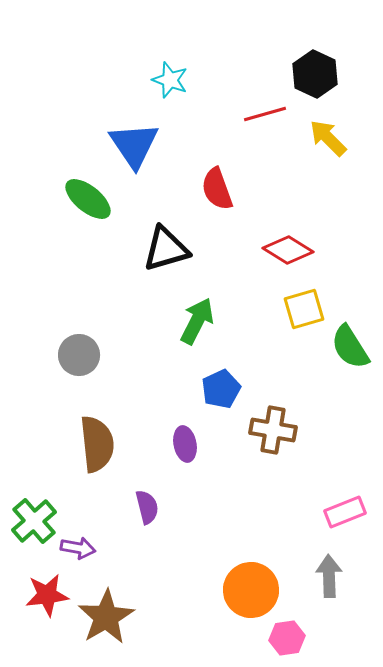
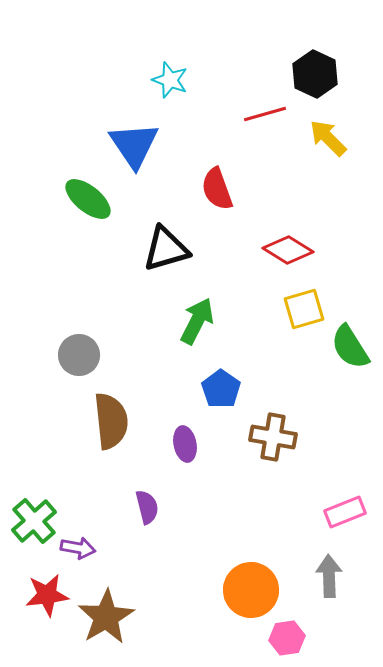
blue pentagon: rotated 12 degrees counterclockwise
brown cross: moved 7 px down
brown semicircle: moved 14 px right, 23 px up
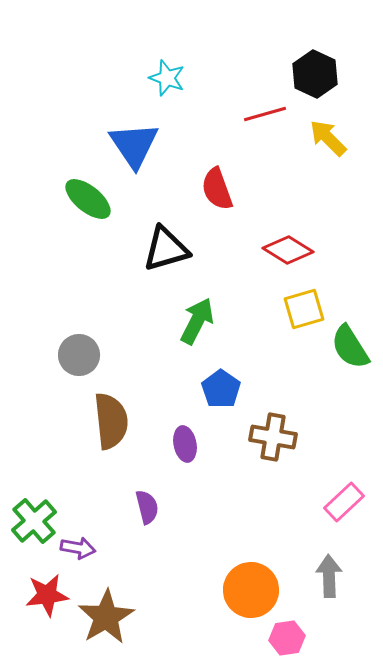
cyan star: moved 3 px left, 2 px up
pink rectangle: moved 1 px left, 10 px up; rotated 21 degrees counterclockwise
